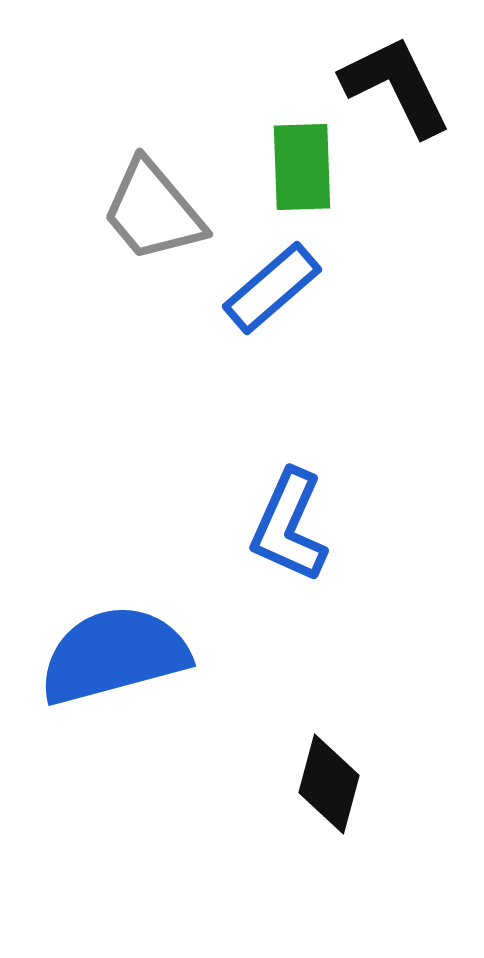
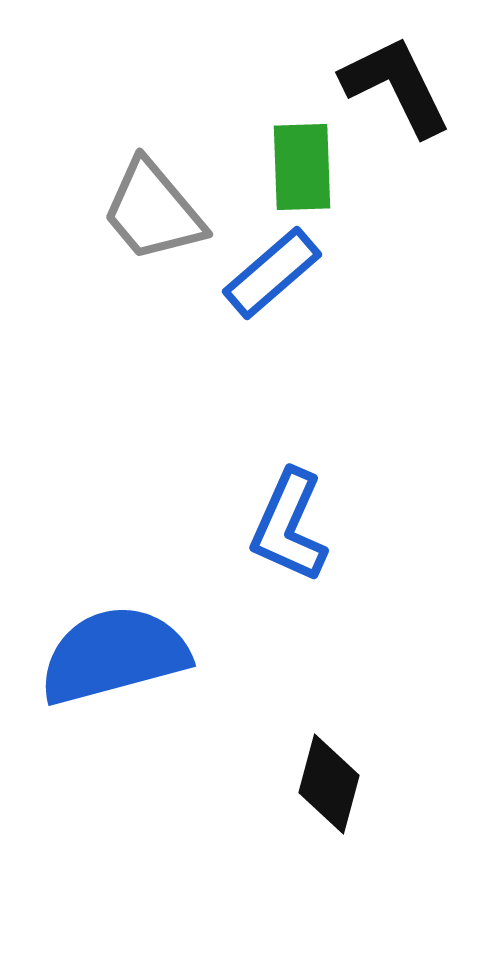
blue rectangle: moved 15 px up
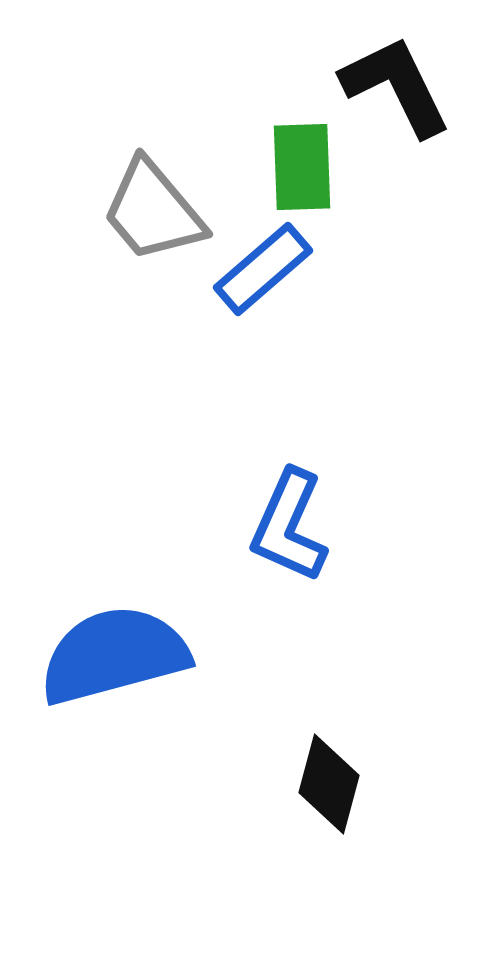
blue rectangle: moved 9 px left, 4 px up
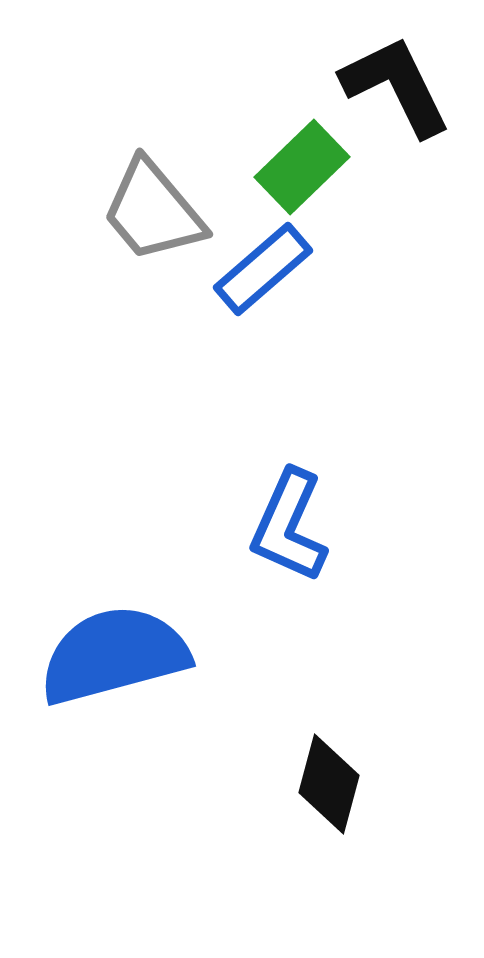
green rectangle: rotated 48 degrees clockwise
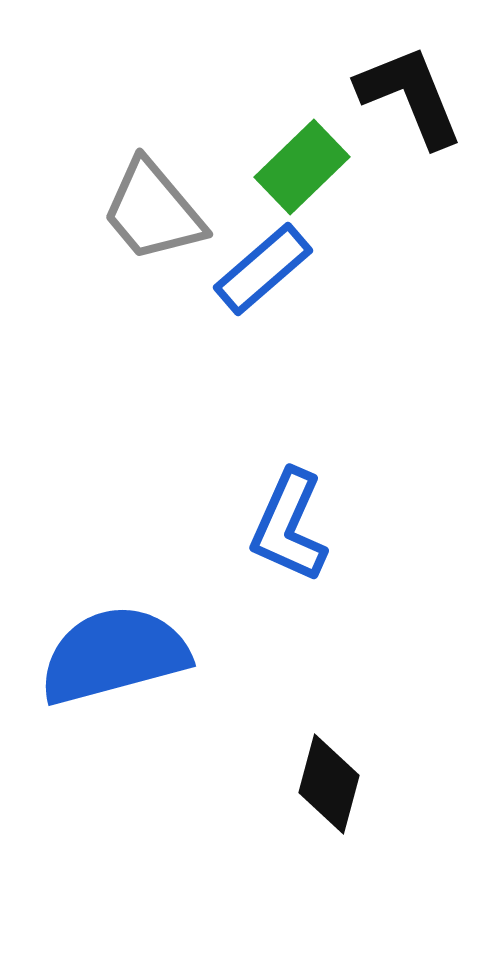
black L-shape: moved 14 px right, 10 px down; rotated 4 degrees clockwise
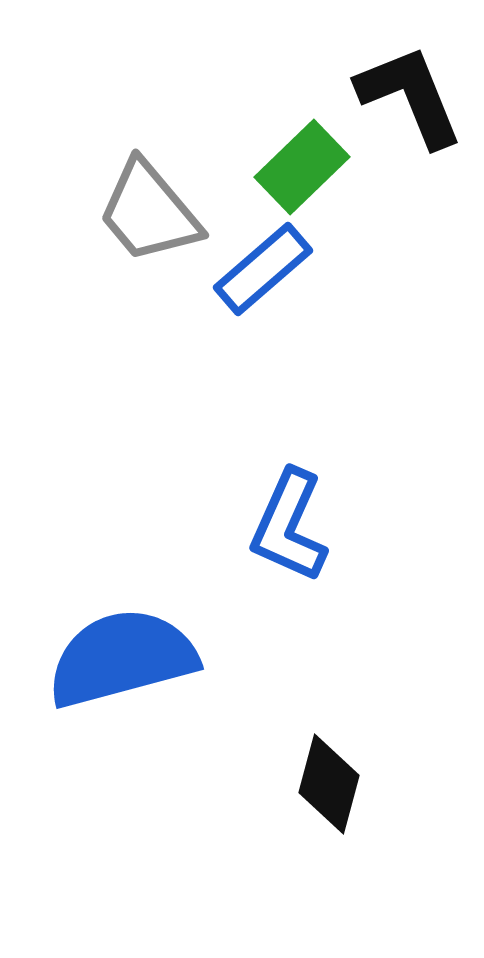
gray trapezoid: moved 4 px left, 1 px down
blue semicircle: moved 8 px right, 3 px down
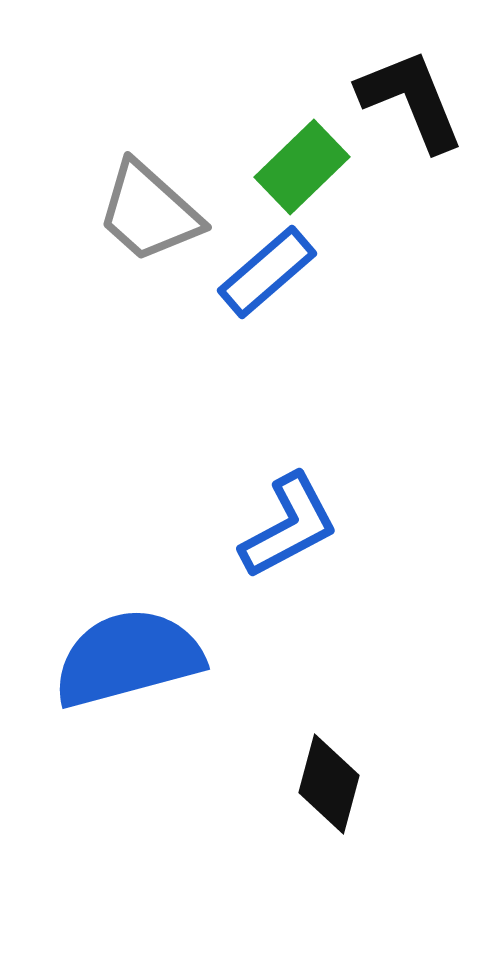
black L-shape: moved 1 px right, 4 px down
gray trapezoid: rotated 8 degrees counterclockwise
blue rectangle: moved 4 px right, 3 px down
blue L-shape: rotated 142 degrees counterclockwise
blue semicircle: moved 6 px right
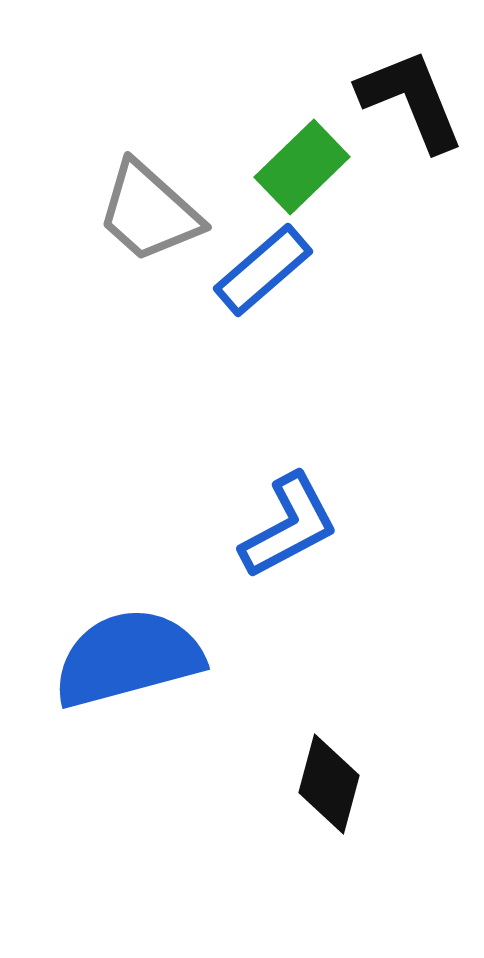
blue rectangle: moved 4 px left, 2 px up
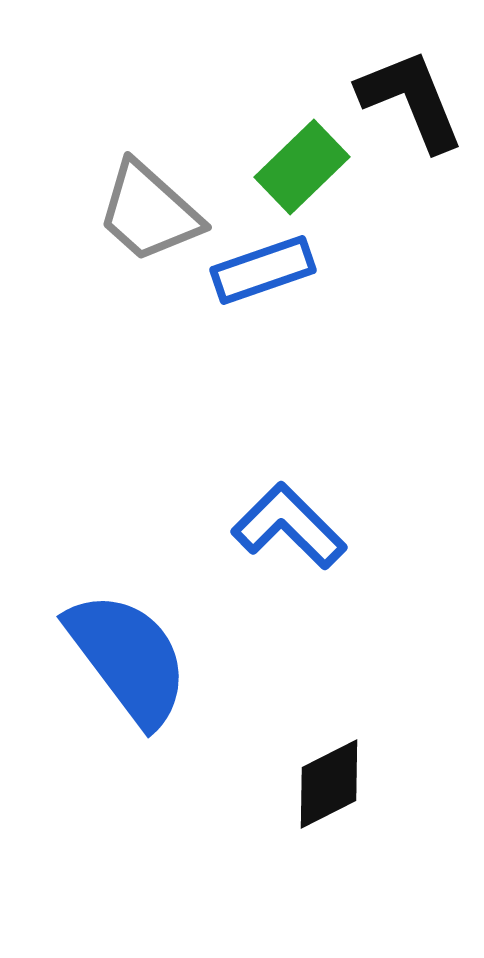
blue rectangle: rotated 22 degrees clockwise
blue L-shape: rotated 107 degrees counterclockwise
blue semicircle: rotated 68 degrees clockwise
black diamond: rotated 48 degrees clockwise
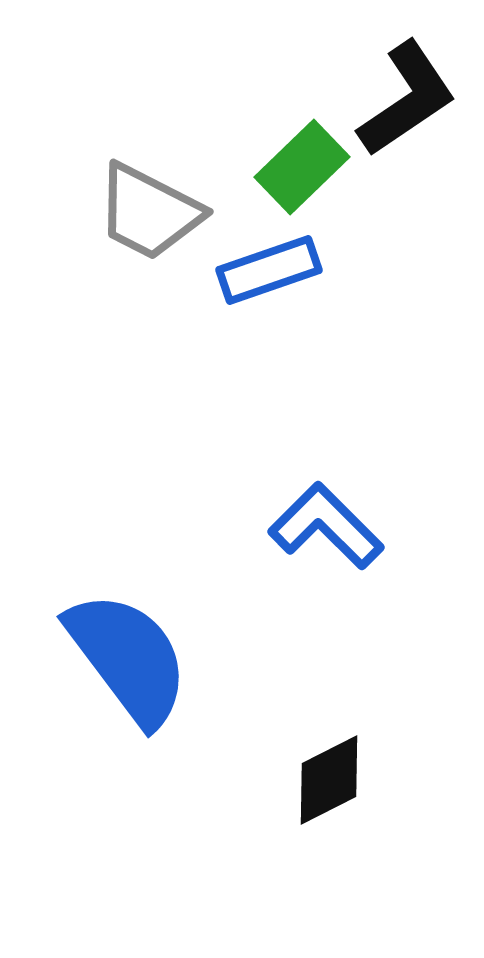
black L-shape: moved 4 px left, 1 px up; rotated 78 degrees clockwise
gray trapezoid: rotated 15 degrees counterclockwise
blue rectangle: moved 6 px right
blue L-shape: moved 37 px right
black diamond: moved 4 px up
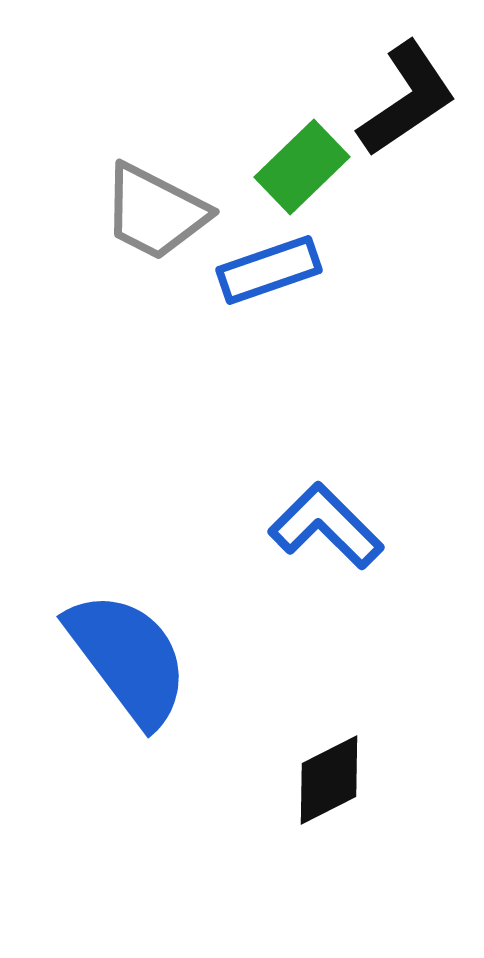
gray trapezoid: moved 6 px right
